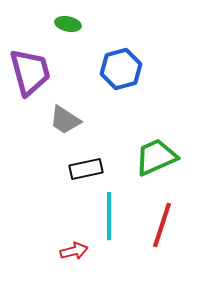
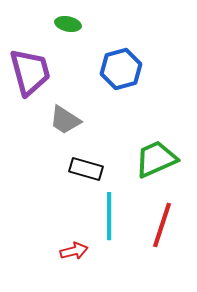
green trapezoid: moved 2 px down
black rectangle: rotated 28 degrees clockwise
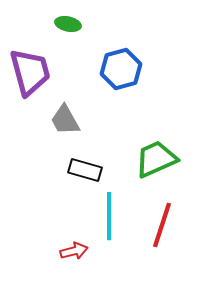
gray trapezoid: rotated 28 degrees clockwise
black rectangle: moved 1 px left, 1 px down
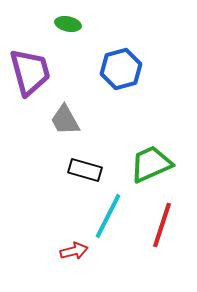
green trapezoid: moved 5 px left, 5 px down
cyan line: moved 1 px left; rotated 27 degrees clockwise
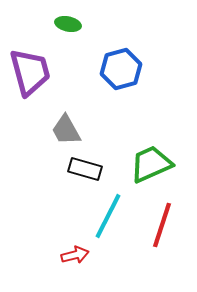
gray trapezoid: moved 1 px right, 10 px down
black rectangle: moved 1 px up
red arrow: moved 1 px right, 4 px down
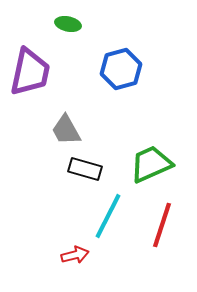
purple trapezoid: rotated 27 degrees clockwise
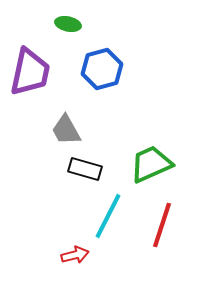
blue hexagon: moved 19 px left
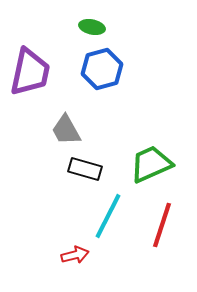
green ellipse: moved 24 px right, 3 px down
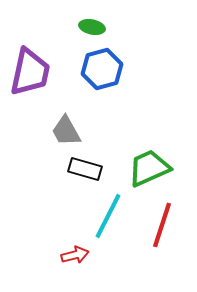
gray trapezoid: moved 1 px down
green trapezoid: moved 2 px left, 4 px down
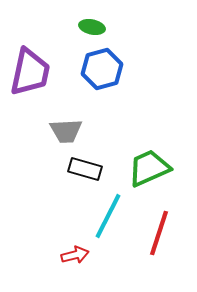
gray trapezoid: rotated 64 degrees counterclockwise
red line: moved 3 px left, 8 px down
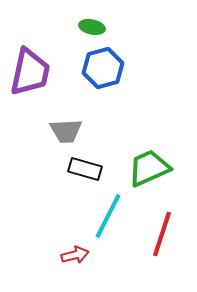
blue hexagon: moved 1 px right, 1 px up
red line: moved 3 px right, 1 px down
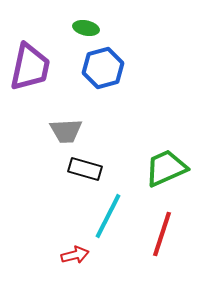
green ellipse: moved 6 px left, 1 px down
purple trapezoid: moved 5 px up
green trapezoid: moved 17 px right
